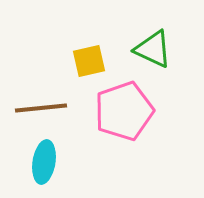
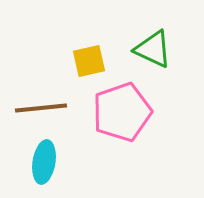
pink pentagon: moved 2 px left, 1 px down
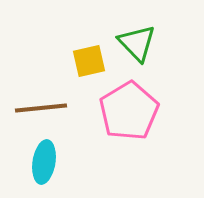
green triangle: moved 16 px left, 6 px up; rotated 21 degrees clockwise
pink pentagon: moved 7 px right, 1 px up; rotated 12 degrees counterclockwise
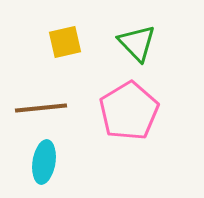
yellow square: moved 24 px left, 19 px up
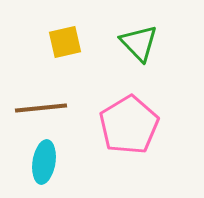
green triangle: moved 2 px right
pink pentagon: moved 14 px down
